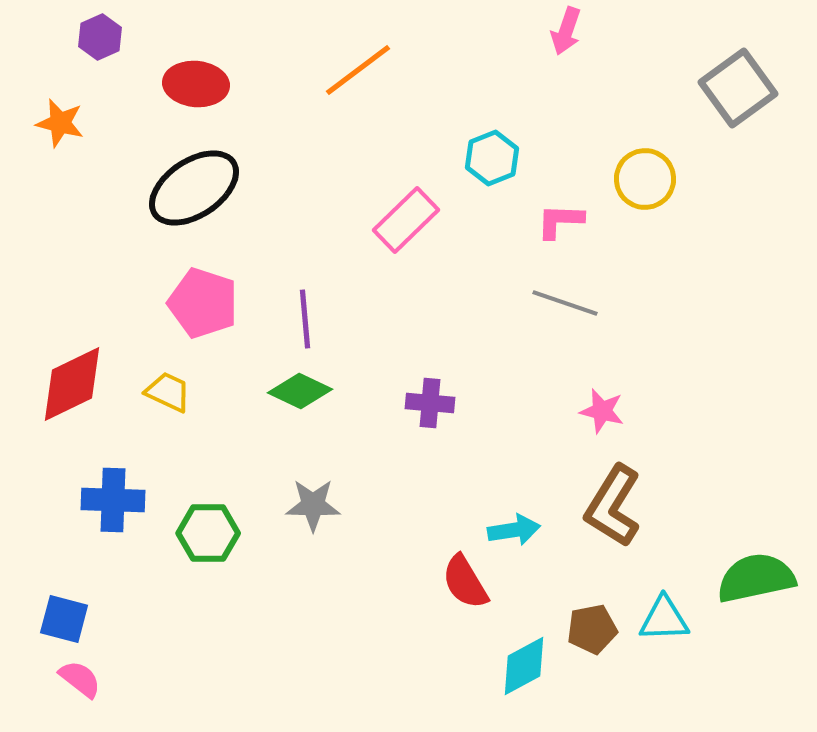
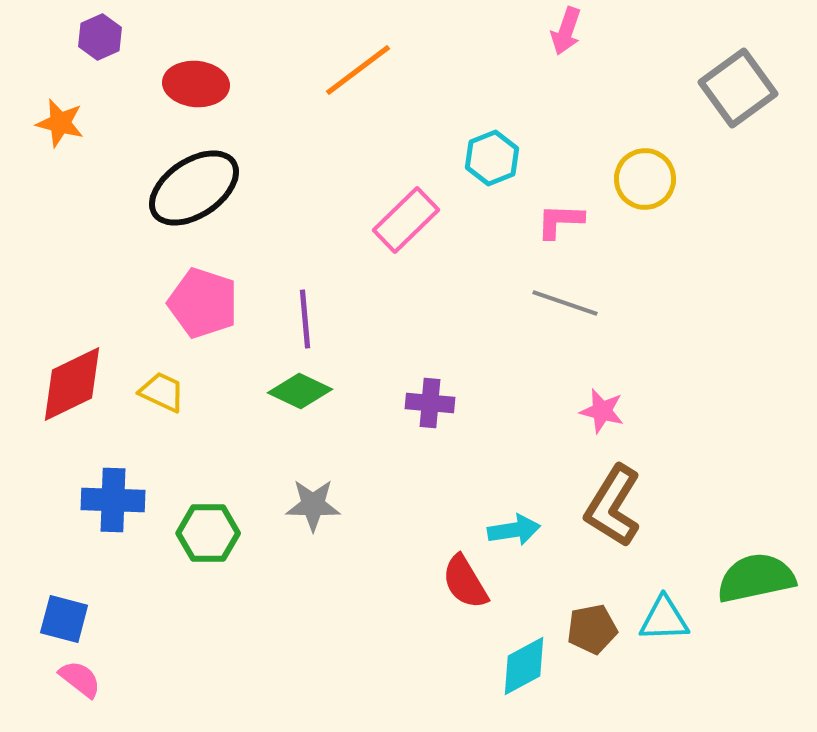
yellow trapezoid: moved 6 px left
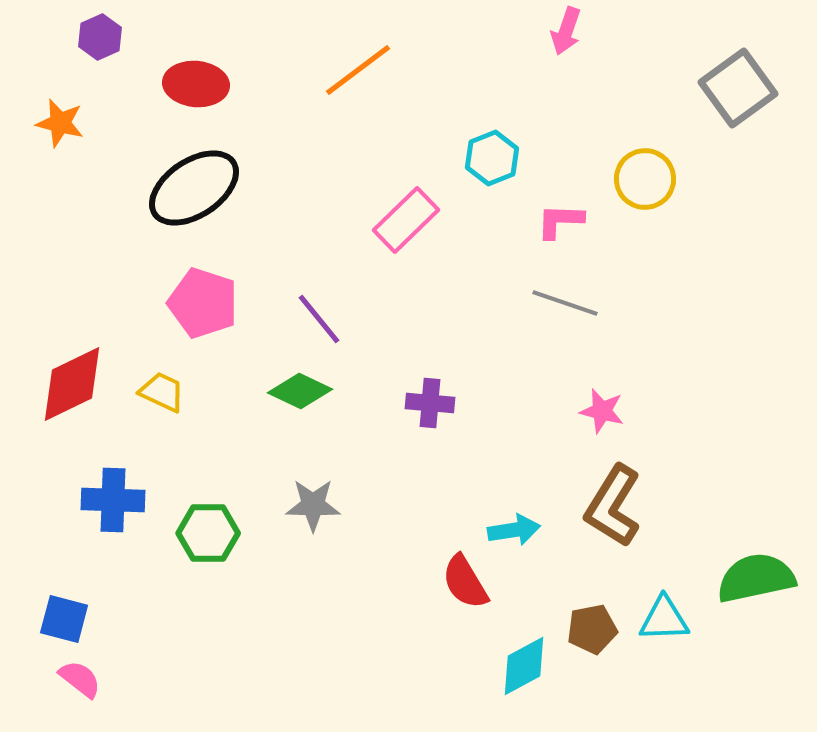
purple line: moved 14 px right; rotated 34 degrees counterclockwise
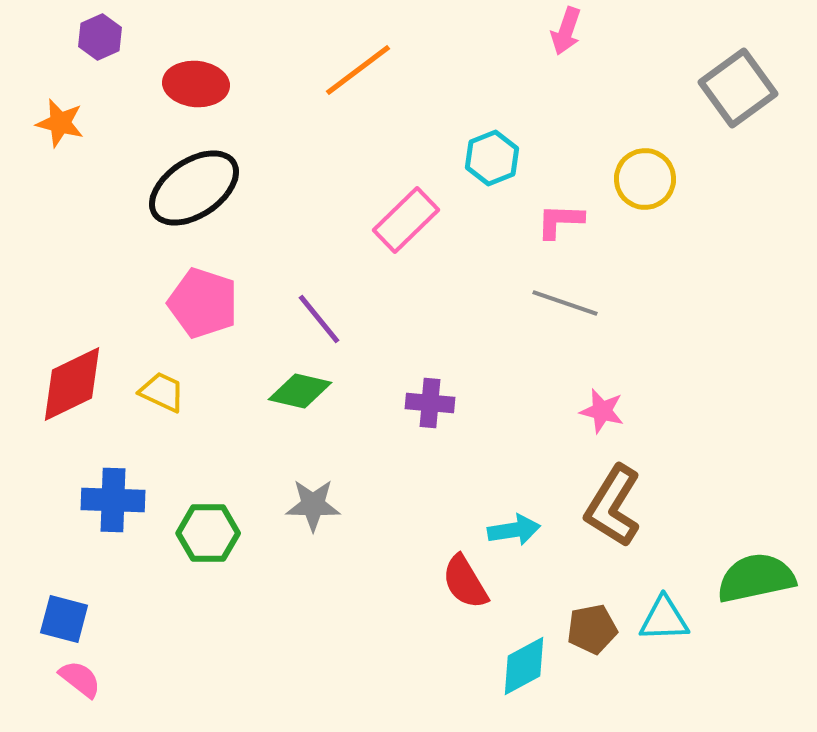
green diamond: rotated 12 degrees counterclockwise
